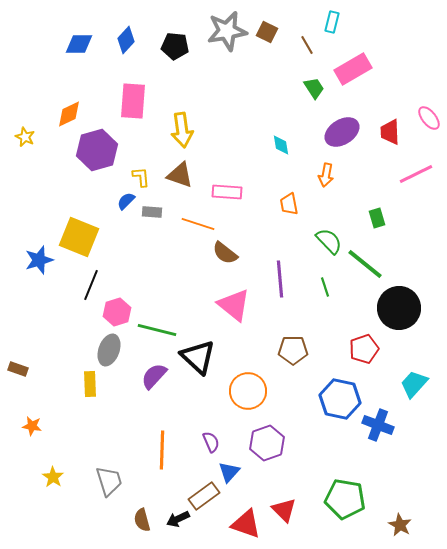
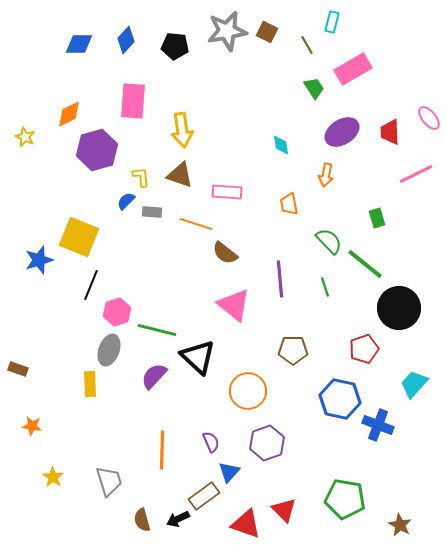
orange line at (198, 224): moved 2 px left
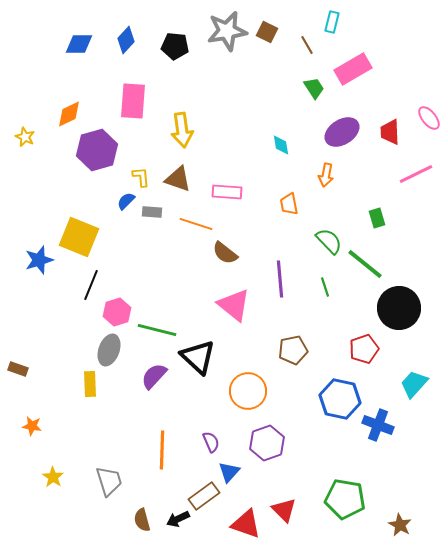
brown triangle at (180, 175): moved 2 px left, 4 px down
brown pentagon at (293, 350): rotated 12 degrees counterclockwise
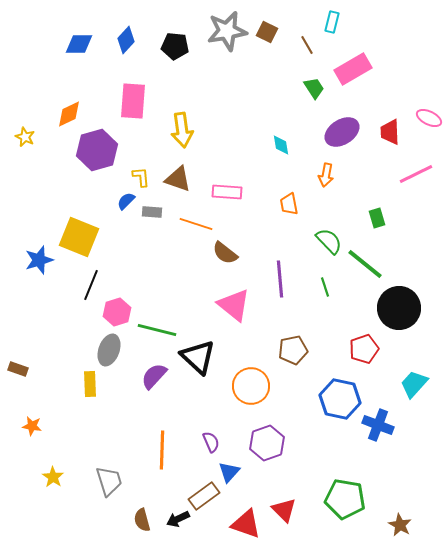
pink ellipse at (429, 118): rotated 25 degrees counterclockwise
orange circle at (248, 391): moved 3 px right, 5 px up
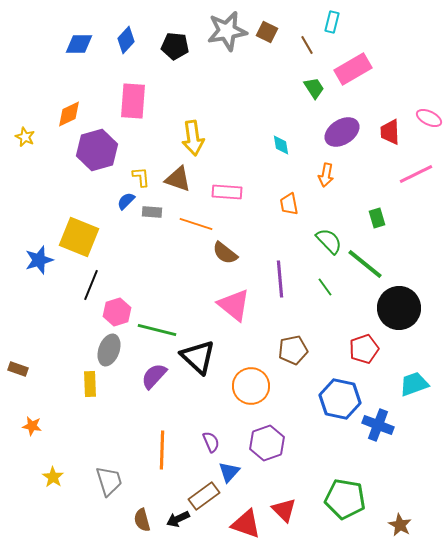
yellow arrow at (182, 130): moved 11 px right, 8 px down
green line at (325, 287): rotated 18 degrees counterclockwise
cyan trapezoid at (414, 384): rotated 28 degrees clockwise
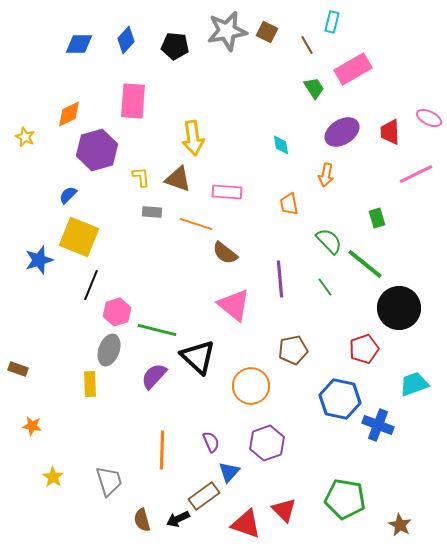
blue semicircle at (126, 201): moved 58 px left, 6 px up
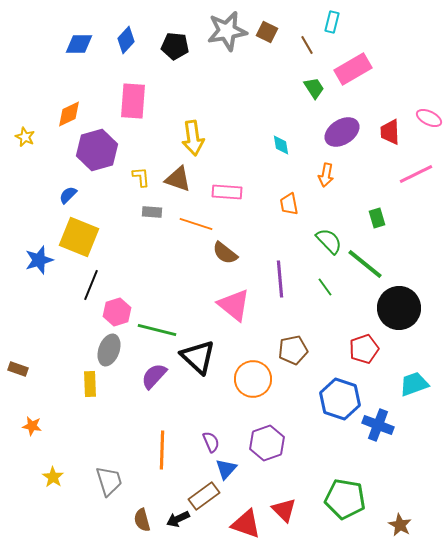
orange circle at (251, 386): moved 2 px right, 7 px up
blue hexagon at (340, 399): rotated 6 degrees clockwise
blue triangle at (229, 472): moved 3 px left, 3 px up
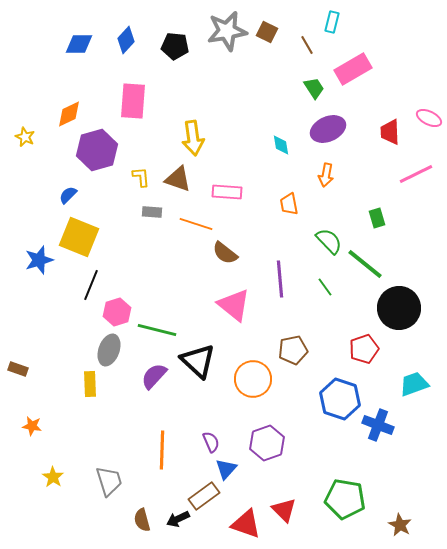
purple ellipse at (342, 132): moved 14 px left, 3 px up; rotated 8 degrees clockwise
black triangle at (198, 357): moved 4 px down
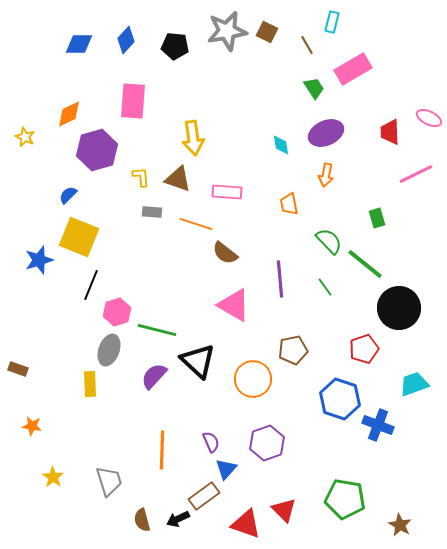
purple ellipse at (328, 129): moved 2 px left, 4 px down
pink triangle at (234, 305): rotated 9 degrees counterclockwise
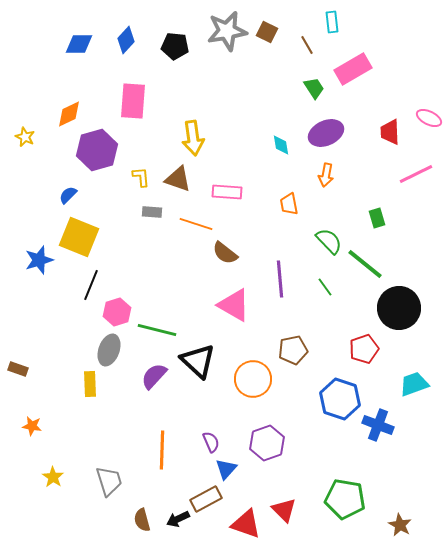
cyan rectangle at (332, 22): rotated 20 degrees counterclockwise
brown rectangle at (204, 496): moved 2 px right, 3 px down; rotated 8 degrees clockwise
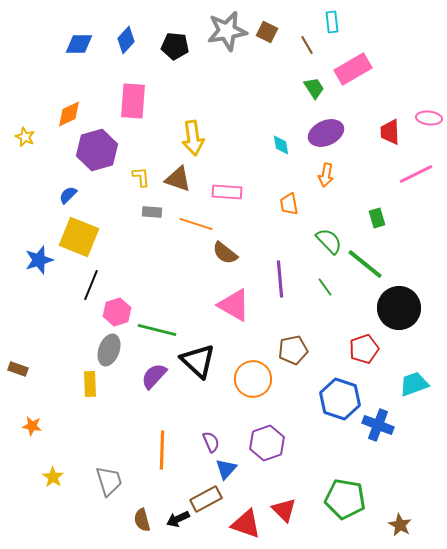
pink ellipse at (429, 118): rotated 20 degrees counterclockwise
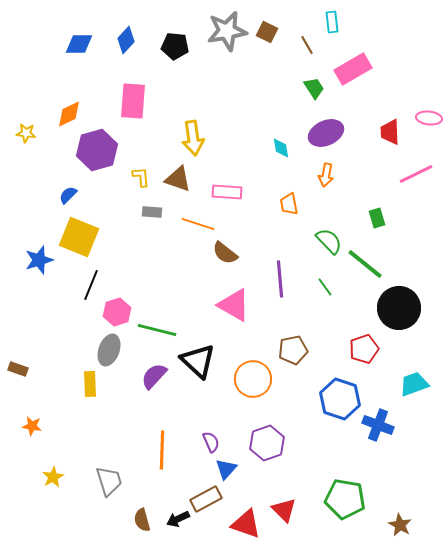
yellow star at (25, 137): moved 1 px right, 4 px up; rotated 18 degrees counterclockwise
cyan diamond at (281, 145): moved 3 px down
orange line at (196, 224): moved 2 px right
yellow star at (53, 477): rotated 10 degrees clockwise
